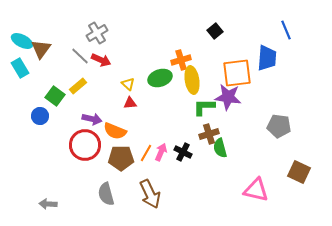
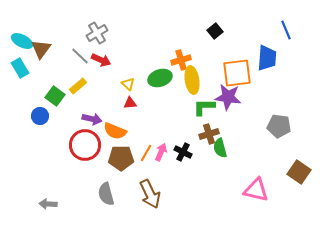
brown square: rotated 10 degrees clockwise
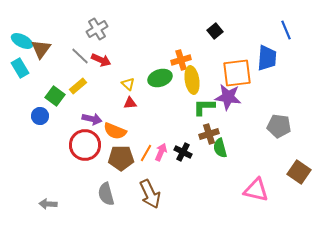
gray cross: moved 4 px up
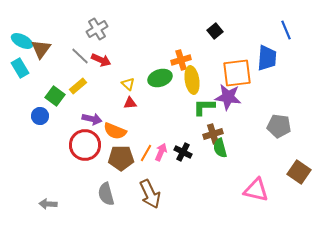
brown cross: moved 4 px right
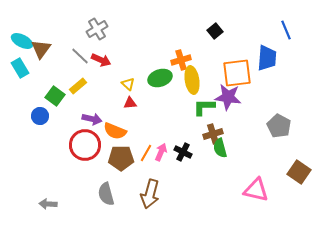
gray pentagon: rotated 20 degrees clockwise
brown arrow: rotated 40 degrees clockwise
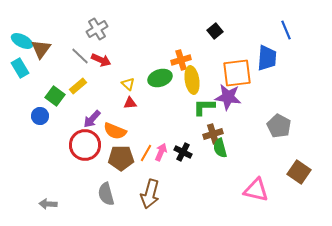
purple arrow: rotated 120 degrees clockwise
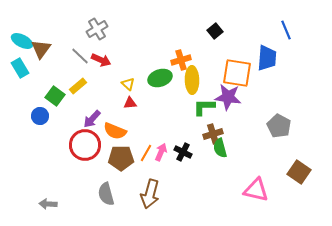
orange square: rotated 16 degrees clockwise
yellow ellipse: rotated 8 degrees clockwise
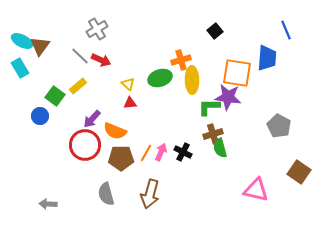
brown triangle: moved 1 px left, 3 px up
green L-shape: moved 5 px right
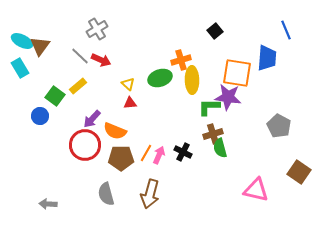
pink arrow: moved 2 px left, 3 px down
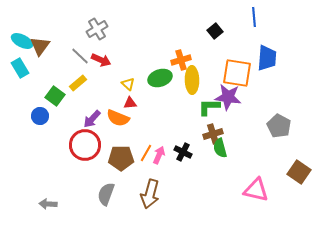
blue line: moved 32 px left, 13 px up; rotated 18 degrees clockwise
yellow rectangle: moved 3 px up
orange semicircle: moved 3 px right, 13 px up
gray semicircle: rotated 35 degrees clockwise
